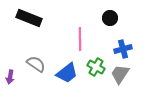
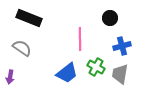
blue cross: moved 1 px left, 3 px up
gray semicircle: moved 14 px left, 16 px up
gray trapezoid: rotated 25 degrees counterclockwise
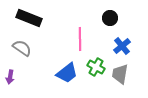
blue cross: rotated 24 degrees counterclockwise
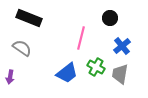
pink line: moved 1 px right, 1 px up; rotated 15 degrees clockwise
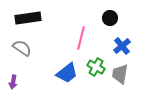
black rectangle: moved 1 px left; rotated 30 degrees counterclockwise
purple arrow: moved 3 px right, 5 px down
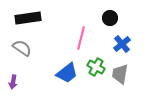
blue cross: moved 2 px up
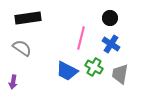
blue cross: moved 11 px left; rotated 18 degrees counterclockwise
green cross: moved 2 px left
blue trapezoid: moved 2 px up; rotated 65 degrees clockwise
